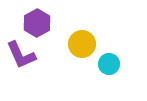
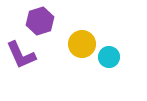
purple hexagon: moved 3 px right, 2 px up; rotated 12 degrees clockwise
cyan circle: moved 7 px up
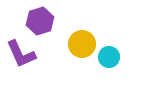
purple L-shape: moved 1 px up
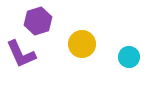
purple hexagon: moved 2 px left
cyan circle: moved 20 px right
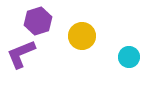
yellow circle: moved 8 px up
purple L-shape: rotated 92 degrees clockwise
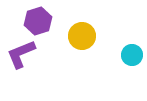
cyan circle: moved 3 px right, 2 px up
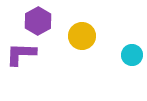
purple hexagon: rotated 12 degrees counterclockwise
purple L-shape: rotated 24 degrees clockwise
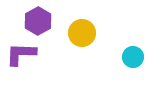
yellow circle: moved 3 px up
cyan circle: moved 1 px right, 2 px down
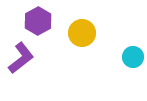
purple L-shape: moved 4 px down; rotated 140 degrees clockwise
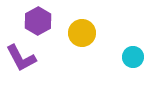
purple L-shape: rotated 100 degrees clockwise
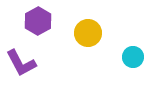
yellow circle: moved 6 px right
purple L-shape: moved 5 px down
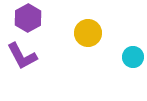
purple hexagon: moved 10 px left, 3 px up
purple L-shape: moved 1 px right, 7 px up
